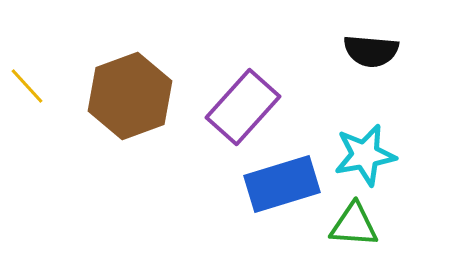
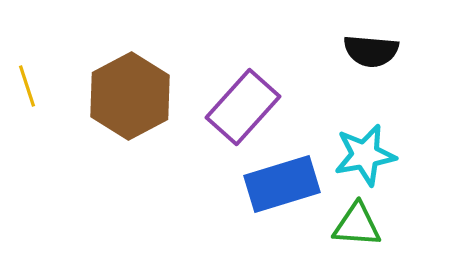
yellow line: rotated 24 degrees clockwise
brown hexagon: rotated 8 degrees counterclockwise
green triangle: moved 3 px right
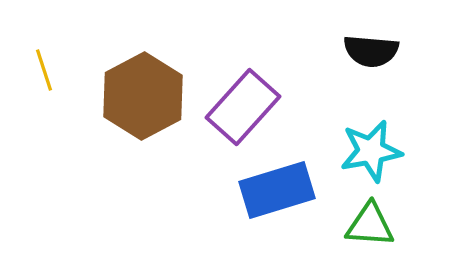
yellow line: moved 17 px right, 16 px up
brown hexagon: moved 13 px right
cyan star: moved 6 px right, 4 px up
blue rectangle: moved 5 px left, 6 px down
green triangle: moved 13 px right
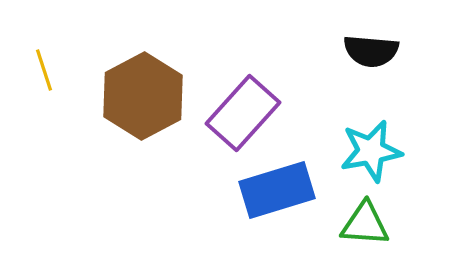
purple rectangle: moved 6 px down
green triangle: moved 5 px left, 1 px up
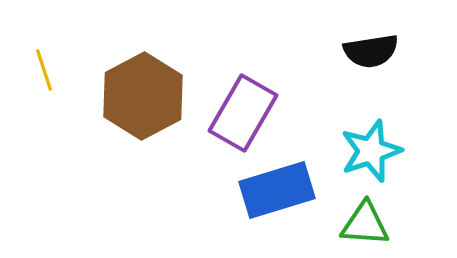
black semicircle: rotated 14 degrees counterclockwise
purple rectangle: rotated 12 degrees counterclockwise
cyan star: rotated 8 degrees counterclockwise
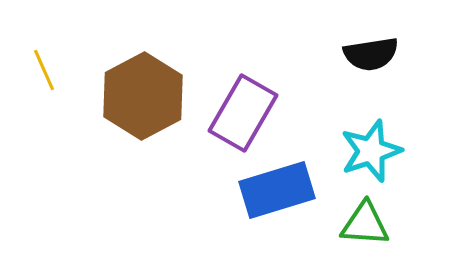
black semicircle: moved 3 px down
yellow line: rotated 6 degrees counterclockwise
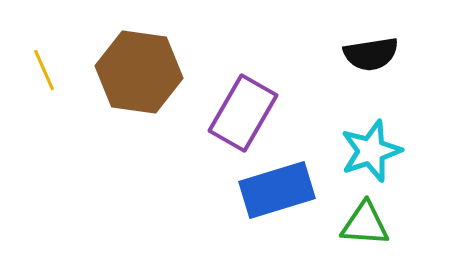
brown hexagon: moved 4 px left, 24 px up; rotated 24 degrees counterclockwise
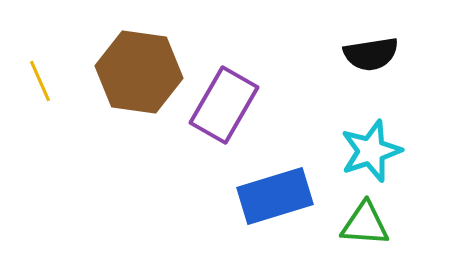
yellow line: moved 4 px left, 11 px down
purple rectangle: moved 19 px left, 8 px up
blue rectangle: moved 2 px left, 6 px down
